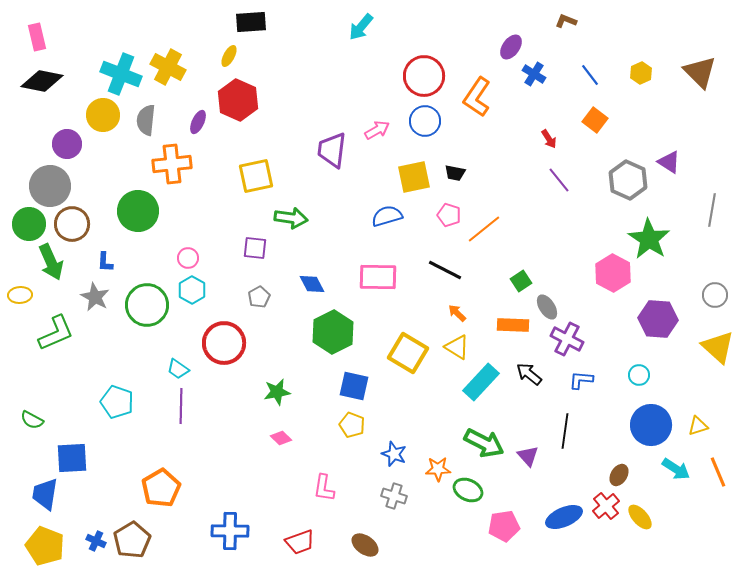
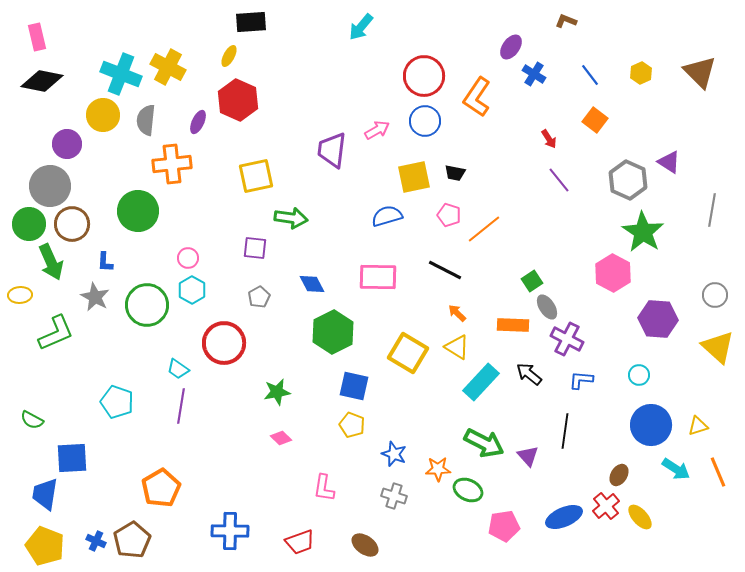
green star at (649, 239): moved 6 px left, 7 px up
green square at (521, 281): moved 11 px right
purple line at (181, 406): rotated 8 degrees clockwise
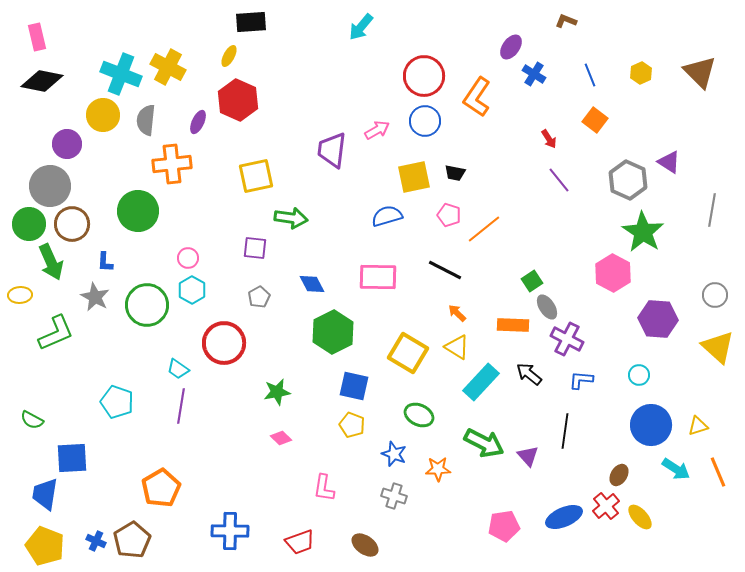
blue line at (590, 75): rotated 15 degrees clockwise
green ellipse at (468, 490): moved 49 px left, 75 px up
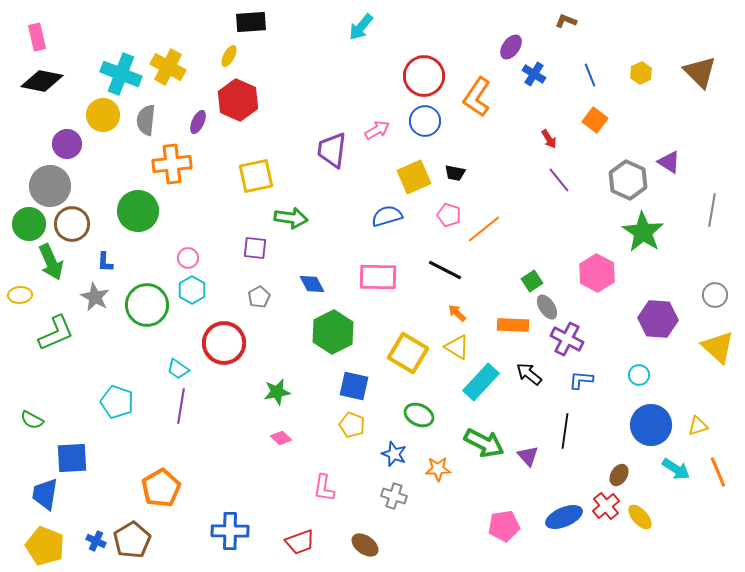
yellow square at (414, 177): rotated 12 degrees counterclockwise
pink hexagon at (613, 273): moved 16 px left
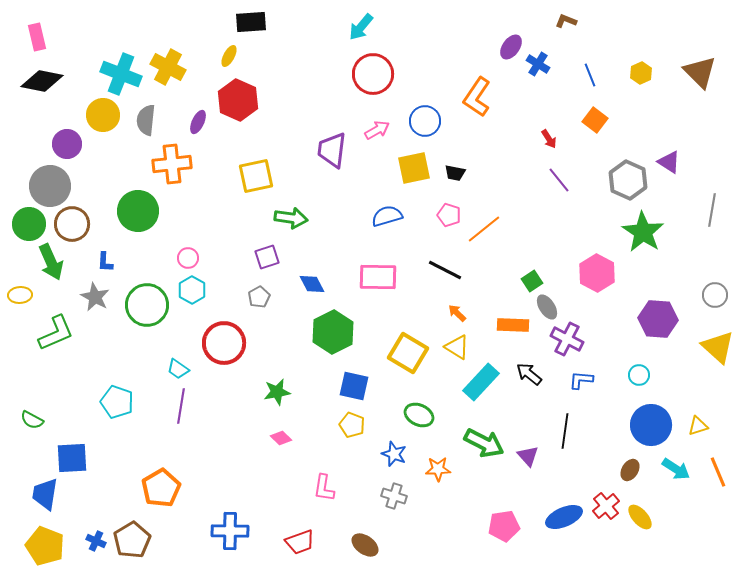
blue cross at (534, 74): moved 4 px right, 10 px up
red circle at (424, 76): moved 51 px left, 2 px up
yellow square at (414, 177): moved 9 px up; rotated 12 degrees clockwise
purple square at (255, 248): moved 12 px right, 9 px down; rotated 25 degrees counterclockwise
brown ellipse at (619, 475): moved 11 px right, 5 px up
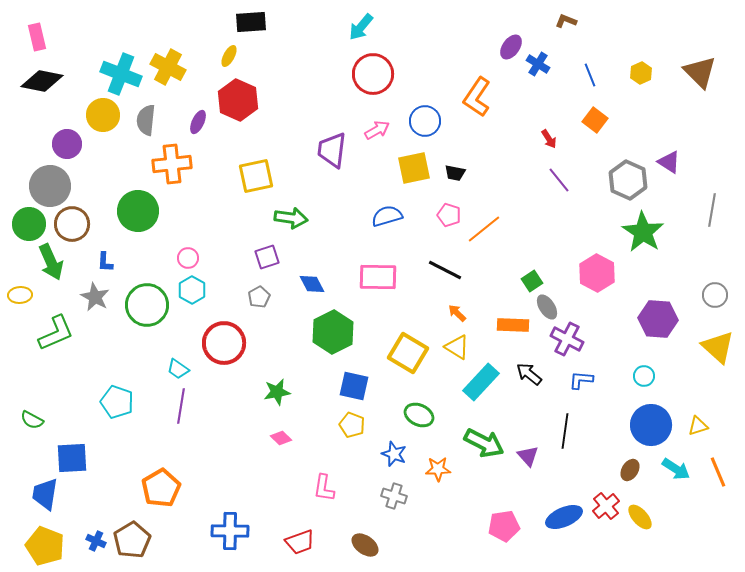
cyan circle at (639, 375): moved 5 px right, 1 px down
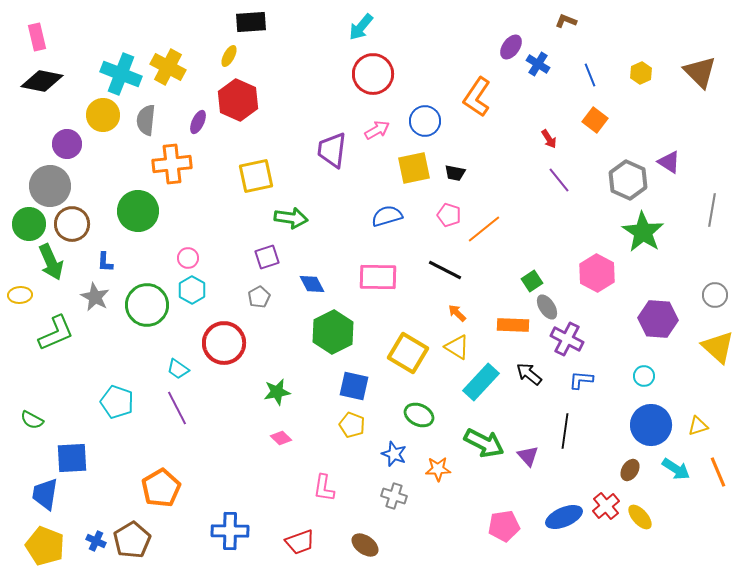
purple line at (181, 406): moved 4 px left, 2 px down; rotated 36 degrees counterclockwise
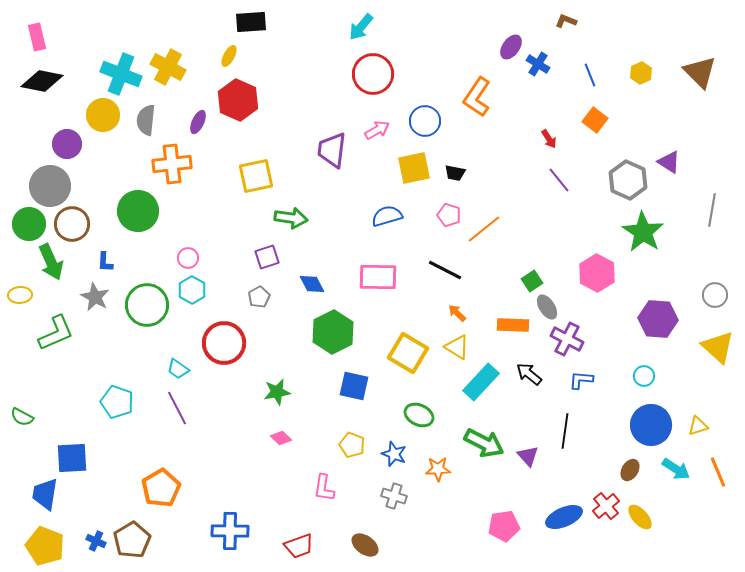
green semicircle at (32, 420): moved 10 px left, 3 px up
yellow pentagon at (352, 425): moved 20 px down
red trapezoid at (300, 542): moved 1 px left, 4 px down
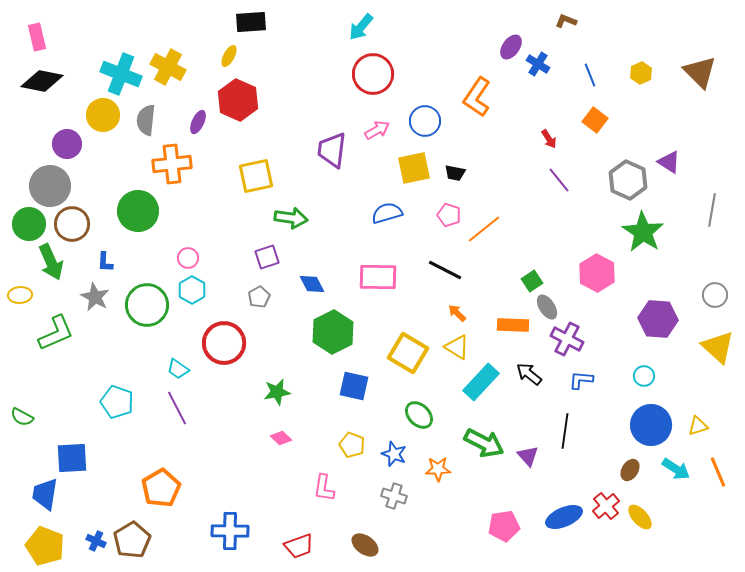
blue semicircle at (387, 216): moved 3 px up
green ellipse at (419, 415): rotated 20 degrees clockwise
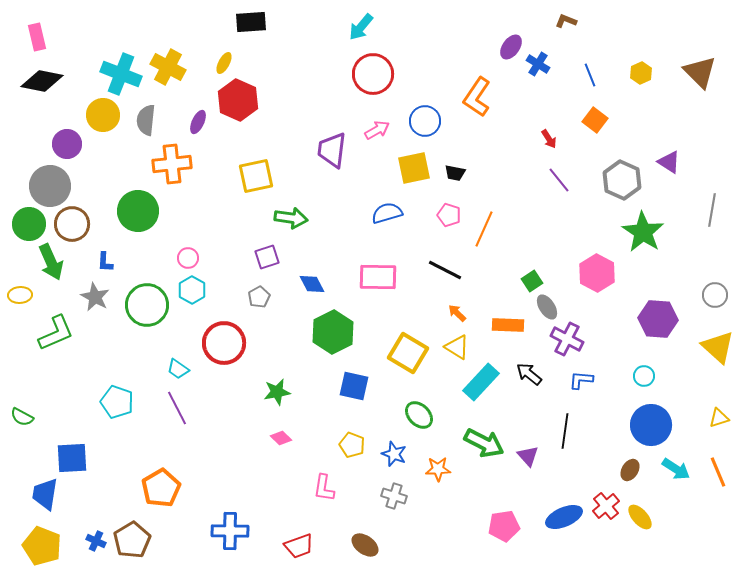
yellow ellipse at (229, 56): moved 5 px left, 7 px down
gray hexagon at (628, 180): moved 6 px left
orange line at (484, 229): rotated 27 degrees counterclockwise
orange rectangle at (513, 325): moved 5 px left
yellow triangle at (698, 426): moved 21 px right, 8 px up
yellow pentagon at (45, 546): moved 3 px left
